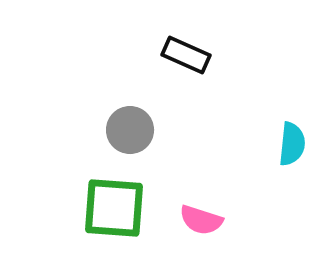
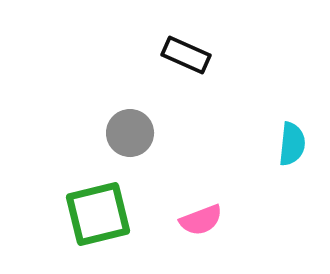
gray circle: moved 3 px down
green square: moved 16 px left, 6 px down; rotated 18 degrees counterclockwise
pink semicircle: rotated 39 degrees counterclockwise
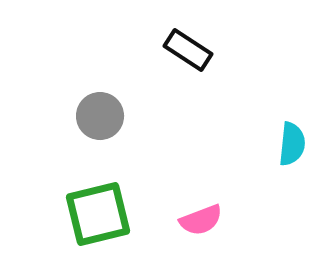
black rectangle: moved 2 px right, 5 px up; rotated 9 degrees clockwise
gray circle: moved 30 px left, 17 px up
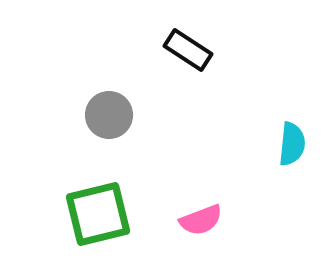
gray circle: moved 9 px right, 1 px up
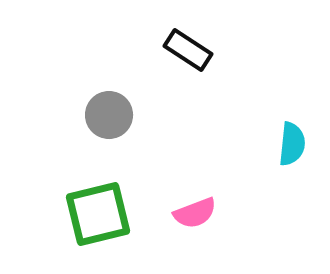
pink semicircle: moved 6 px left, 7 px up
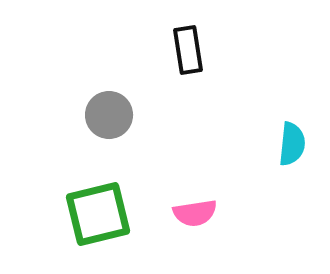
black rectangle: rotated 48 degrees clockwise
pink semicircle: rotated 12 degrees clockwise
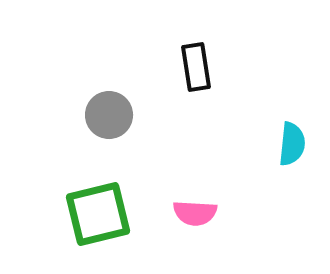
black rectangle: moved 8 px right, 17 px down
pink semicircle: rotated 12 degrees clockwise
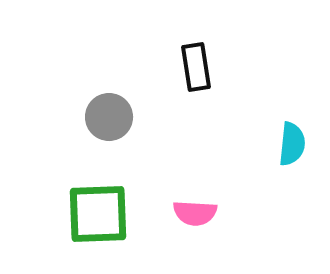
gray circle: moved 2 px down
green square: rotated 12 degrees clockwise
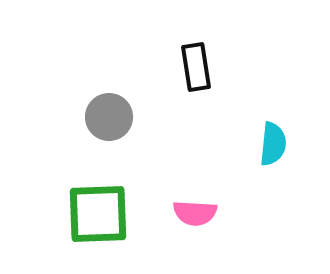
cyan semicircle: moved 19 px left
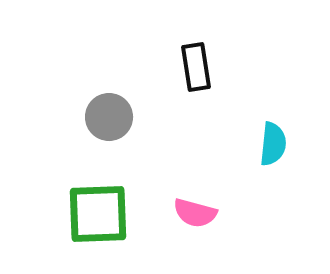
pink semicircle: rotated 12 degrees clockwise
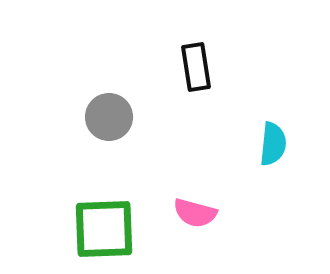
green square: moved 6 px right, 15 px down
